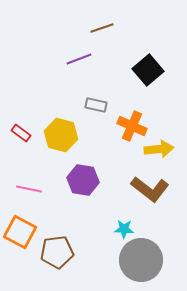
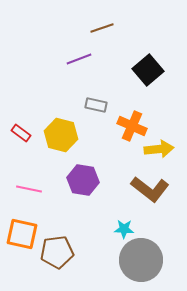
orange square: moved 2 px right, 2 px down; rotated 16 degrees counterclockwise
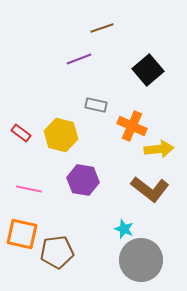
cyan star: rotated 18 degrees clockwise
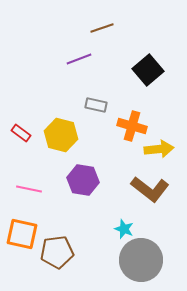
orange cross: rotated 8 degrees counterclockwise
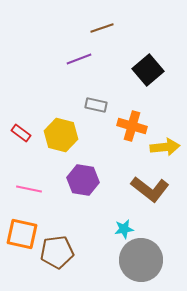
yellow arrow: moved 6 px right, 2 px up
cyan star: rotated 30 degrees counterclockwise
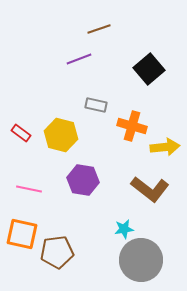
brown line: moved 3 px left, 1 px down
black square: moved 1 px right, 1 px up
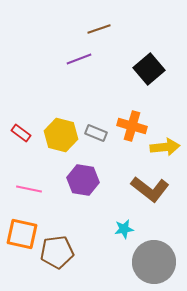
gray rectangle: moved 28 px down; rotated 10 degrees clockwise
gray circle: moved 13 px right, 2 px down
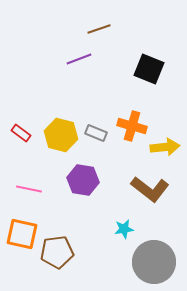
black square: rotated 28 degrees counterclockwise
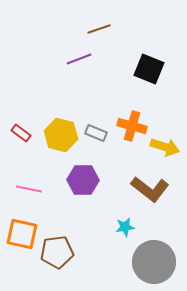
yellow arrow: rotated 24 degrees clockwise
purple hexagon: rotated 8 degrees counterclockwise
cyan star: moved 1 px right, 2 px up
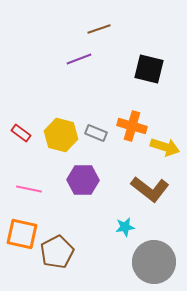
black square: rotated 8 degrees counterclockwise
brown pentagon: rotated 20 degrees counterclockwise
